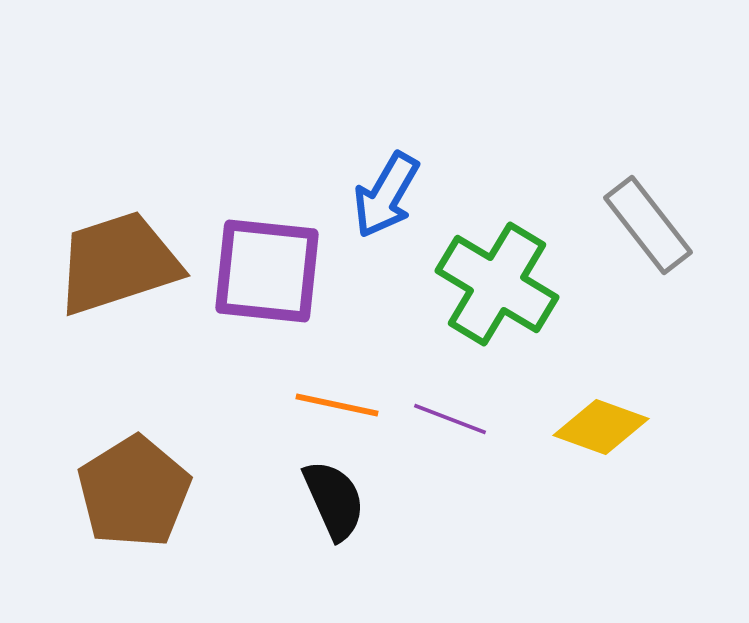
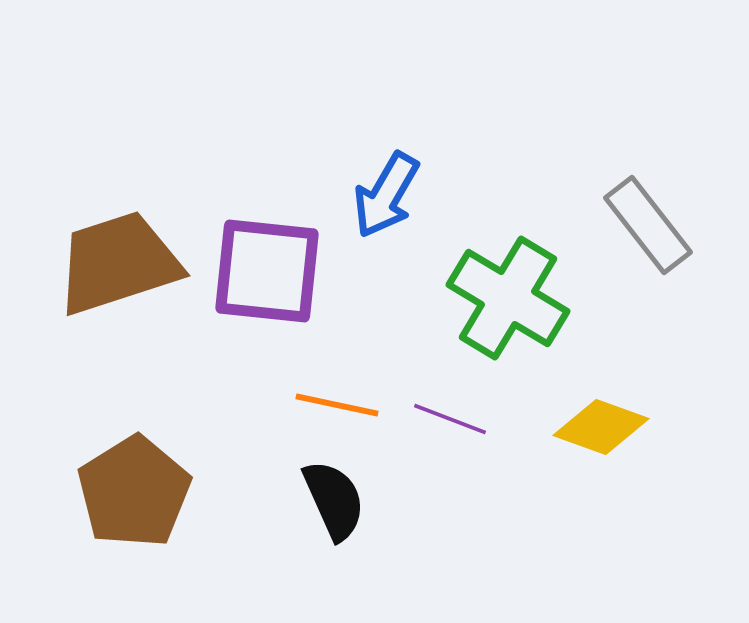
green cross: moved 11 px right, 14 px down
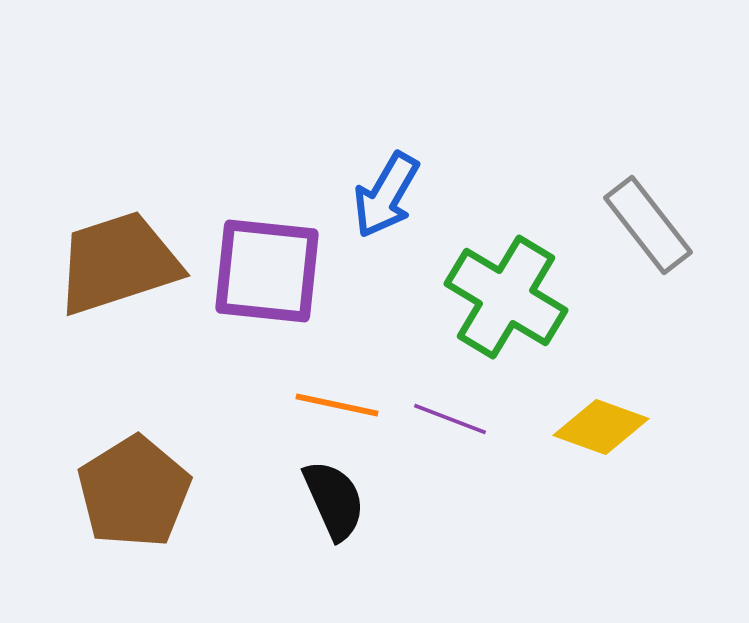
green cross: moved 2 px left, 1 px up
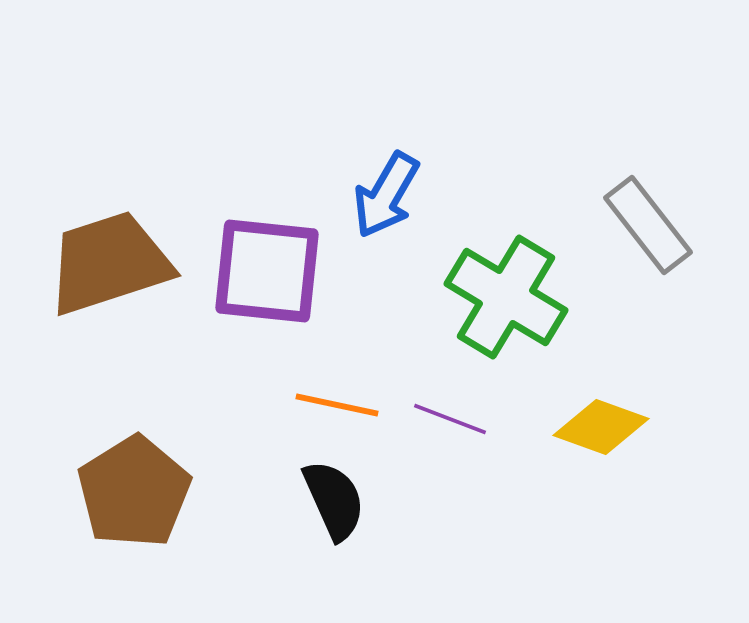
brown trapezoid: moved 9 px left
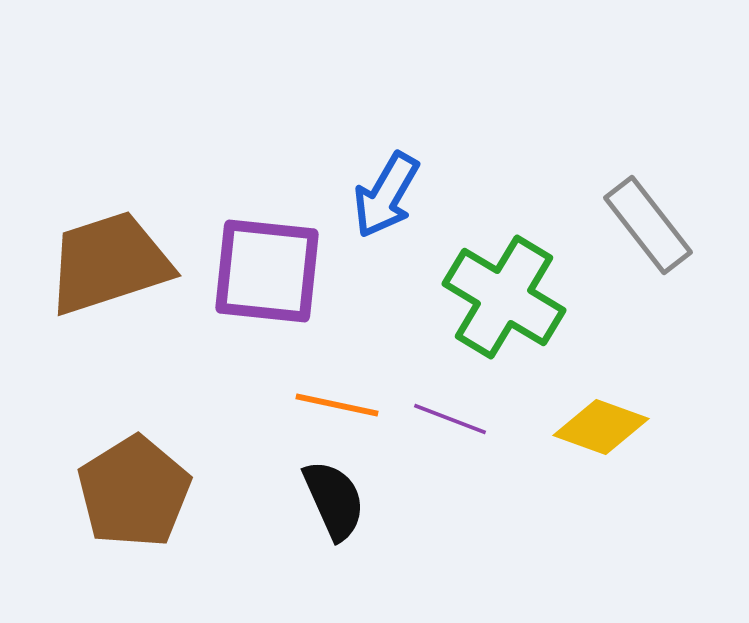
green cross: moved 2 px left
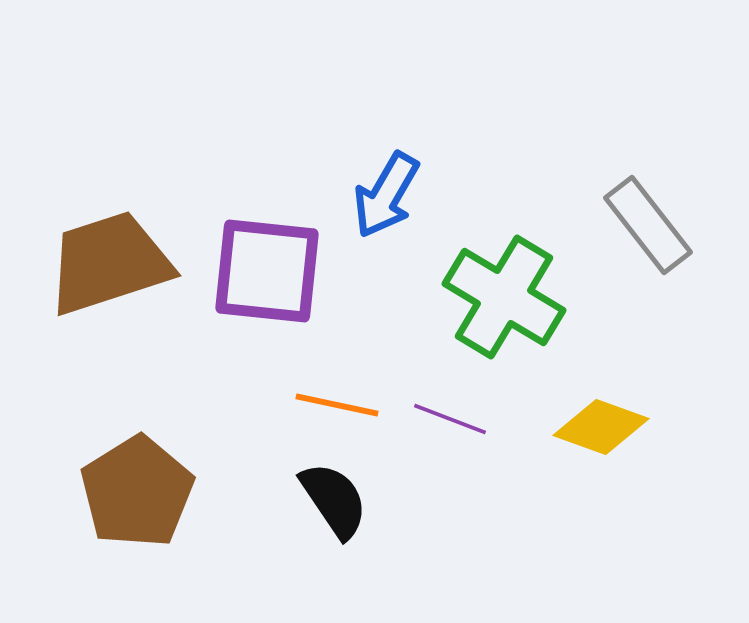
brown pentagon: moved 3 px right
black semicircle: rotated 10 degrees counterclockwise
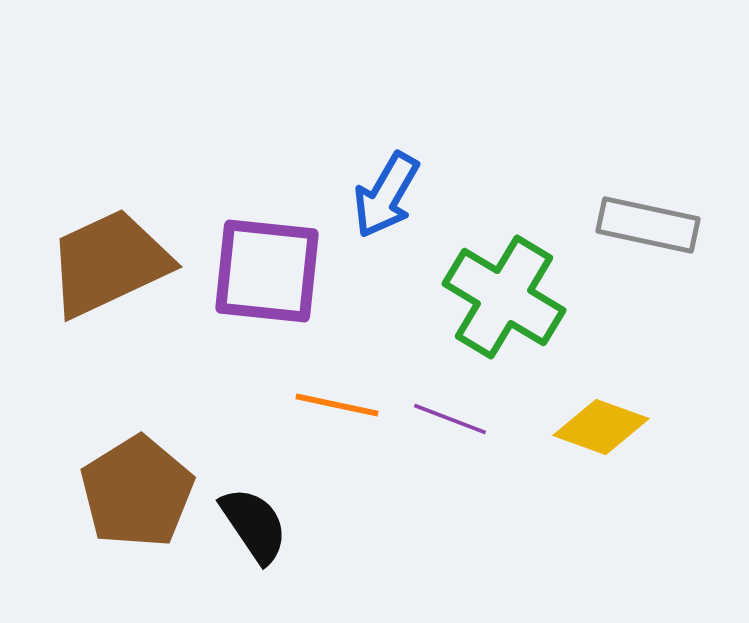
gray rectangle: rotated 40 degrees counterclockwise
brown trapezoid: rotated 7 degrees counterclockwise
black semicircle: moved 80 px left, 25 px down
